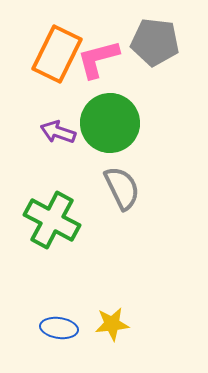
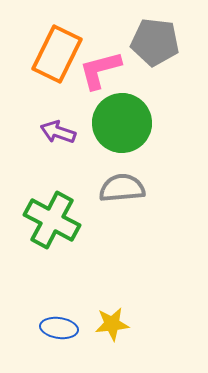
pink L-shape: moved 2 px right, 11 px down
green circle: moved 12 px right
gray semicircle: rotated 69 degrees counterclockwise
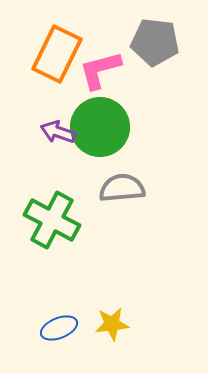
green circle: moved 22 px left, 4 px down
blue ellipse: rotated 30 degrees counterclockwise
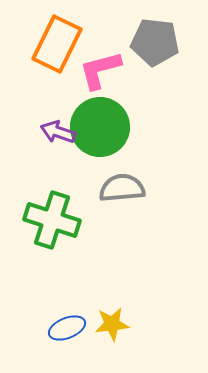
orange rectangle: moved 10 px up
green cross: rotated 10 degrees counterclockwise
blue ellipse: moved 8 px right
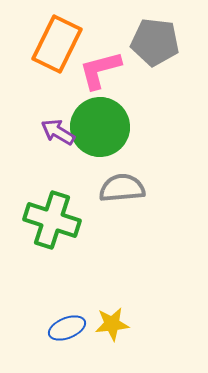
purple arrow: rotated 12 degrees clockwise
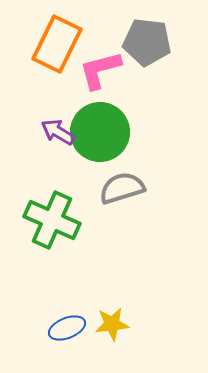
gray pentagon: moved 8 px left
green circle: moved 5 px down
gray semicircle: rotated 12 degrees counterclockwise
green cross: rotated 6 degrees clockwise
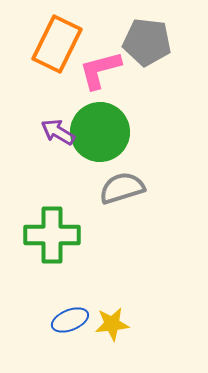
green cross: moved 15 px down; rotated 24 degrees counterclockwise
blue ellipse: moved 3 px right, 8 px up
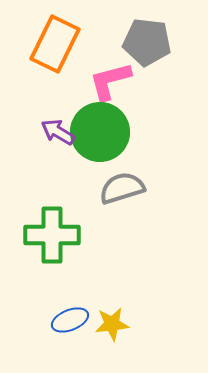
orange rectangle: moved 2 px left
pink L-shape: moved 10 px right, 11 px down
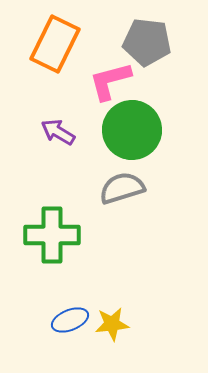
green circle: moved 32 px right, 2 px up
